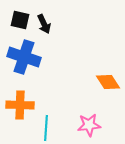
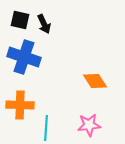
orange diamond: moved 13 px left, 1 px up
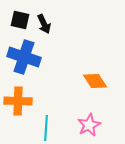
orange cross: moved 2 px left, 4 px up
pink star: rotated 20 degrees counterclockwise
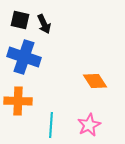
cyan line: moved 5 px right, 3 px up
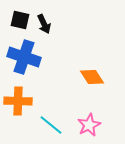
orange diamond: moved 3 px left, 4 px up
cyan line: rotated 55 degrees counterclockwise
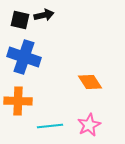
black arrow: moved 9 px up; rotated 78 degrees counterclockwise
orange diamond: moved 2 px left, 5 px down
cyan line: moved 1 px left, 1 px down; rotated 45 degrees counterclockwise
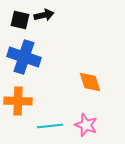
orange diamond: rotated 15 degrees clockwise
pink star: moved 3 px left; rotated 25 degrees counterclockwise
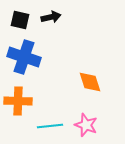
black arrow: moved 7 px right, 2 px down
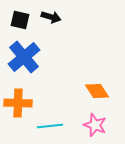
black arrow: rotated 30 degrees clockwise
blue cross: rotated 32 degrees clockwise
orange diamond: moved 7 px right, 9 px down; rotated 15 degrees counterclockwise
orange cross: moved 2 px down
pink star: moved 9 px right
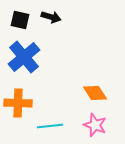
orange diamond: moved 2 px left, 2 px down
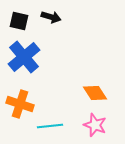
black square: moved 1 px left, 1 px down
orange cross: moved 2 px right, 1 px down; rotated 16 degrees clockwise
